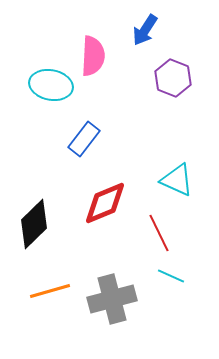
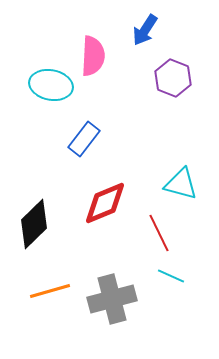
cyan triangle: moved 4 px right, 4 px down; rotated 9 degrees counterclockwise
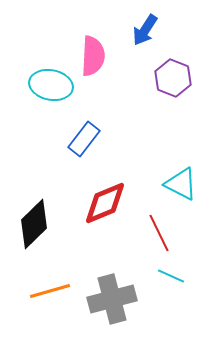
cyan triangle: rotated 12 degrees clockwise
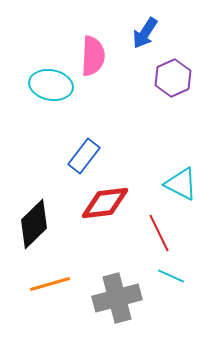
blue arrow: moved 3 px down
purple hexagon: rotated 15 degrees clockwise
blue rectangle: moved 17 px down
red diamond: rotated 15 degrees clockwise
orange line: moved 7 px up
gray cross: moved 5 px right, 1 px up
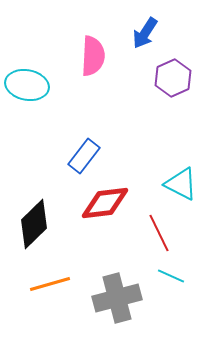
cyan ellipse: moved 24 px left
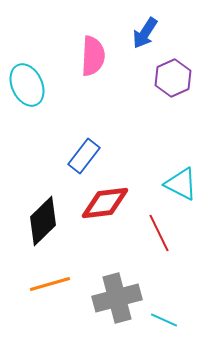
cyan ellipse: rotated 54 degrees clockwise
black diamond: moved 9 px right, 3 px up
cyan line: moved 7 px left, 44 px down
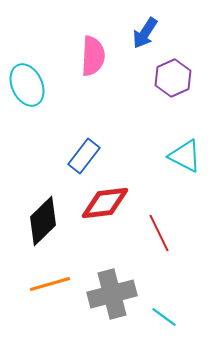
cyan triangle: moved 4 px right, 28 px up
gray cross: moved 5 px left, 4 px up
cyan line: moved 3 px up; rotated 12 degrees clockwise
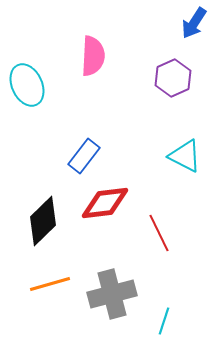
blue arrow: moved 49 px right, 10 px up
cyan line: moved 4 px down; rotated 72 degrees clockwise
